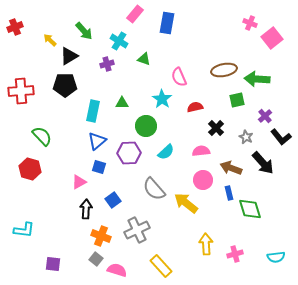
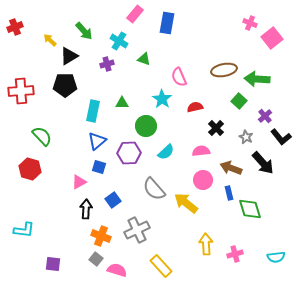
green square at (237, 100): moved 2 px right, 1 px down; rotated 35 degrees counterclockwise
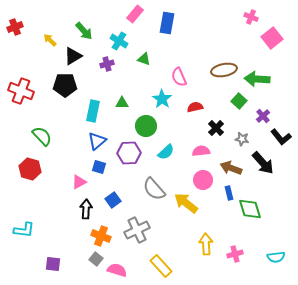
pink cross at (250, 23): moved 1 px right, 6 px up
black triangle at (69, 56): moved 4 px right
red cross at (21, 91): rotated 25 degrees clockwise
purple cross at (265, 116): moved 2 px left
gray star at (246, 137): moved 4 px left, 2 px down; rotated 16 degrees counterclockwise
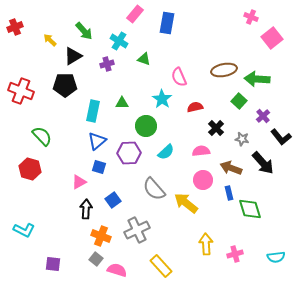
cyan L-shape at (24, 230): rotated 20 degrees clockwise
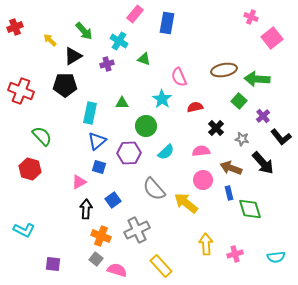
cyan rectangle at (93, 111): moved 3 px left, 2 px down
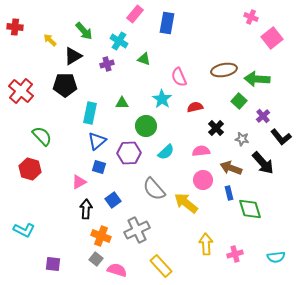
red cross at (15, 27): rotated 28 degrees clockwise
red cross at (21, 91): rotated 20 degrees clockwise
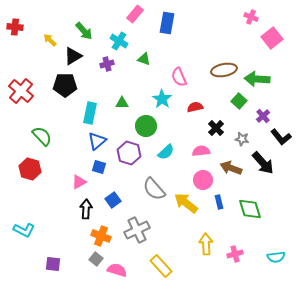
purple hexagon at (129, 153): rotated 20 degrees clockwise
blue rectangle at (229, 193): moved 10 px left, 9 px down
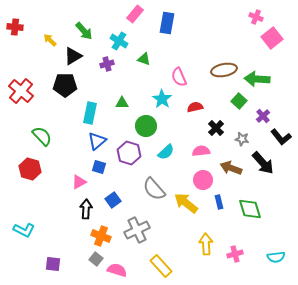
pink cross at (251, 17): moved 5 px right
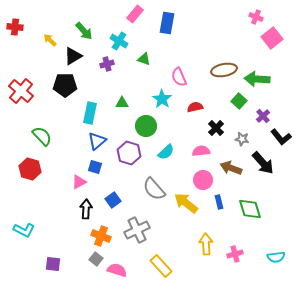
blue square at (99, 167): moved 4 px left
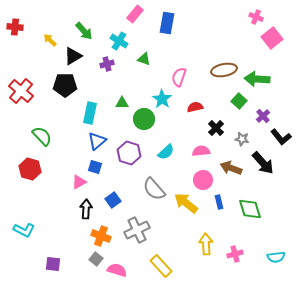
pink semicircle at (179, 77): rotated 42 degrees clockwise
green circle at (146, 126): moved 2 px left, 7 px up
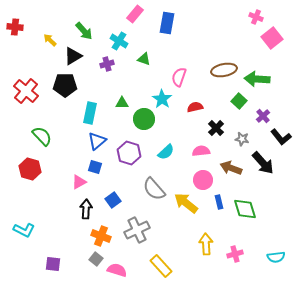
red cross at (21, 91): moved 5 px right
green diamond at (250, 209): moved 5 px left
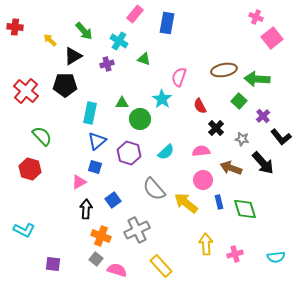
red semicircle at (195, 107): moved 5 px right, 1 px up; rotated 105 degrees counterclockwise
green circle at (144, 119): moved 4 px left
